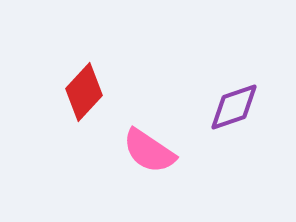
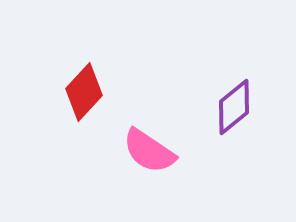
purple diamond: rotated 20 degrees counterclockwise
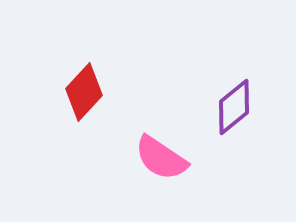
pink semicircle: moved 12 px right, 7 px down
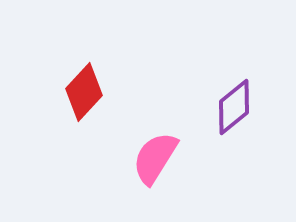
pink semicircle: moved 6 px left; rotated 88 degrees clockwise
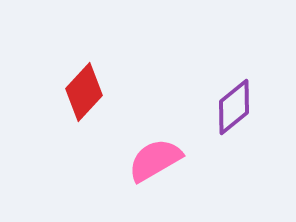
pink semicircle: moved 2 px down; rotated 28 degrees clockwise
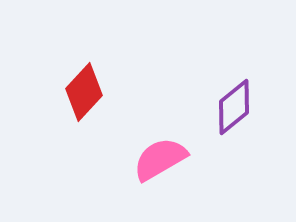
pink semicircle: moved 5 px right, 1 px up
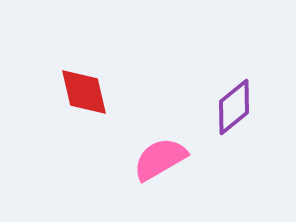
red diamond: rotated 56 degrees counterclockwise
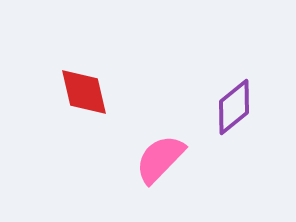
pink semicircle: rotated 16 degrees counterclockwise
